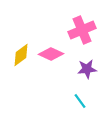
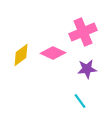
pink cross: moved 1 px right, 2 px down
pink diamond: moved 2 px right, 1 px up
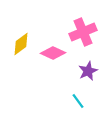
yellow diamond: moved 11 px up
purple star: moved 1 px right, 2 px down; rotated 18 degrees counterclockwise
cyan line: moved 2 px left
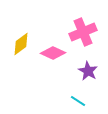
purple star: rotated 18 degrees counterclockwise
cyan line: rotated 21 degrees counterclockwise
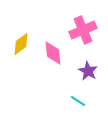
pink cross: moved 2 px up
pink diamond: rotated 60 degrees clockwise
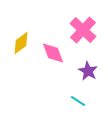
pink cross: rotated 24 degrees counterclockwise
yellow diamond: moved 1 px up
pink diamond: rotated 15 degrees counterclockwise
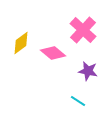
pink diamond: rotated 30 degrees counterclockwise
purple star: rotated 18 degrees counterclockwise
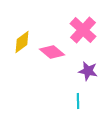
yellow diamond: moved 1 px right, 1 px up
pink diamond: moved 1 px left, 1 px up
cyan line: rotated 56 degrees clockwise
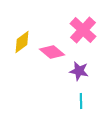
purple star: moved 9 px left
cyan line: moved 3 px right
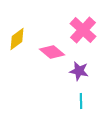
yellow diamond: moved 5 px left, 3 px up
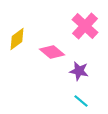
pink cross: moved 2 px right, 4 px up
cyan line: rotated 49 degrees counterclockwise
